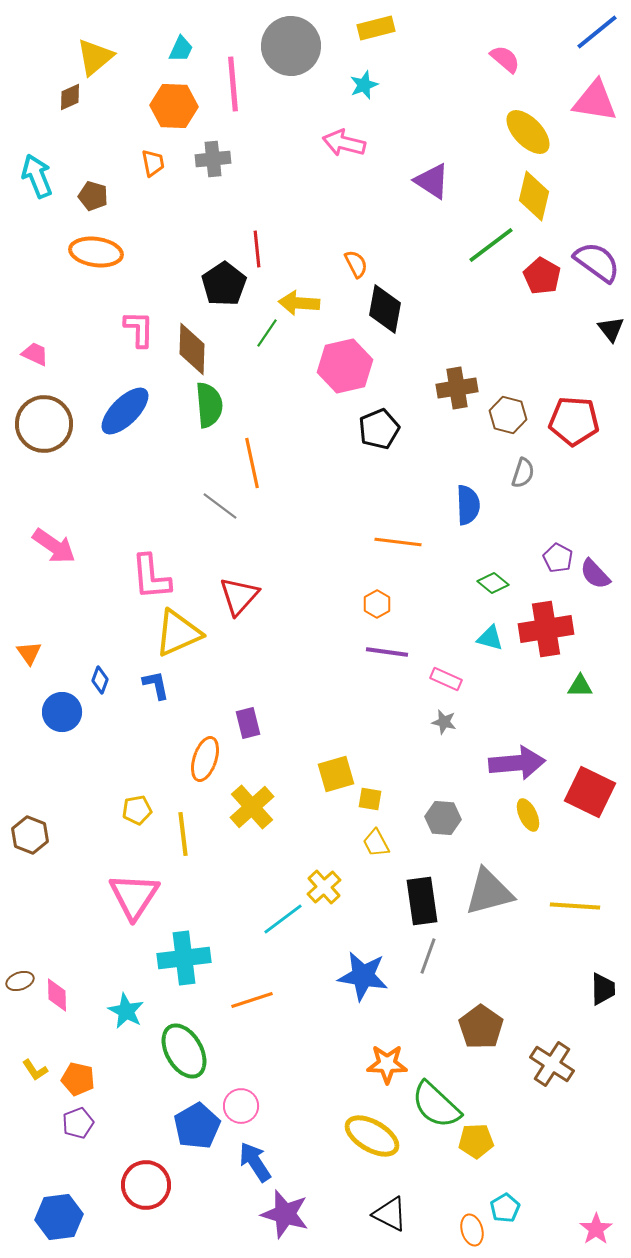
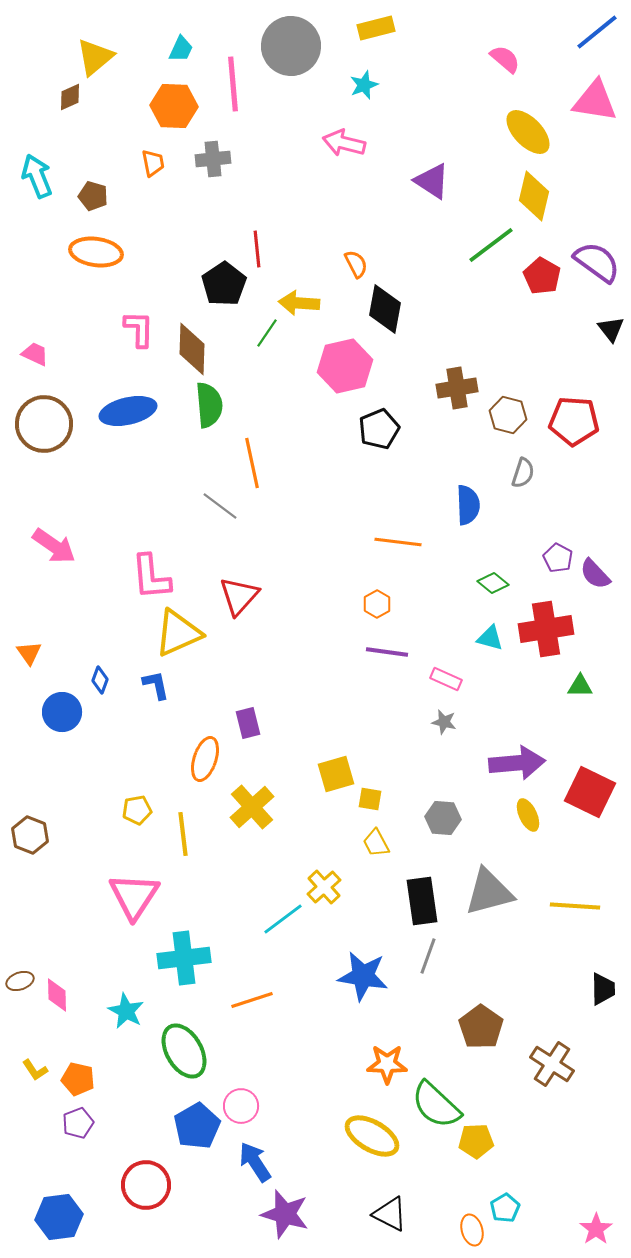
blue ellipse at (125, 411): moved 3 px right; rotated 32 degrees clockwise
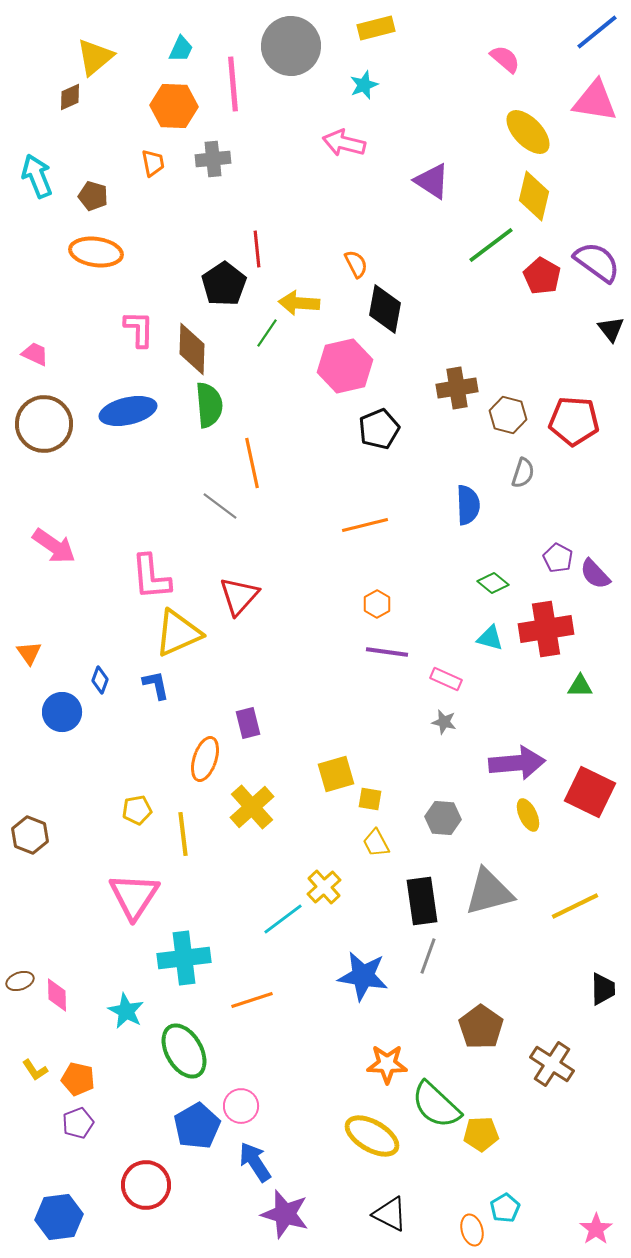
orange line at (398, 542): moved 33 px left, 17 px up; rotated 21 degrees counterclockwise
yellow line at (575, 906): rotated 30 degrees counterclockwise
yellow pentagon at (476, 1141): moved 5 px right, 7 px up
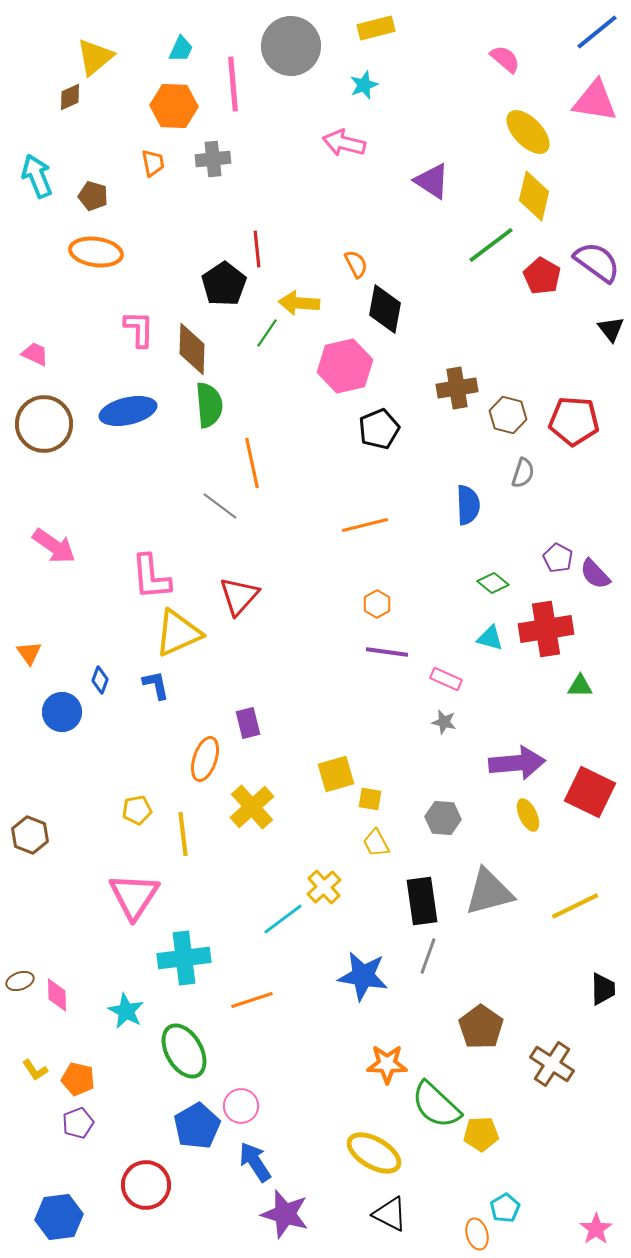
yellow ellipse at (372, 1136): moved 2 px right, 17 px down
orange ellipse at (472, 1230): moved 5 px right, 4 px down
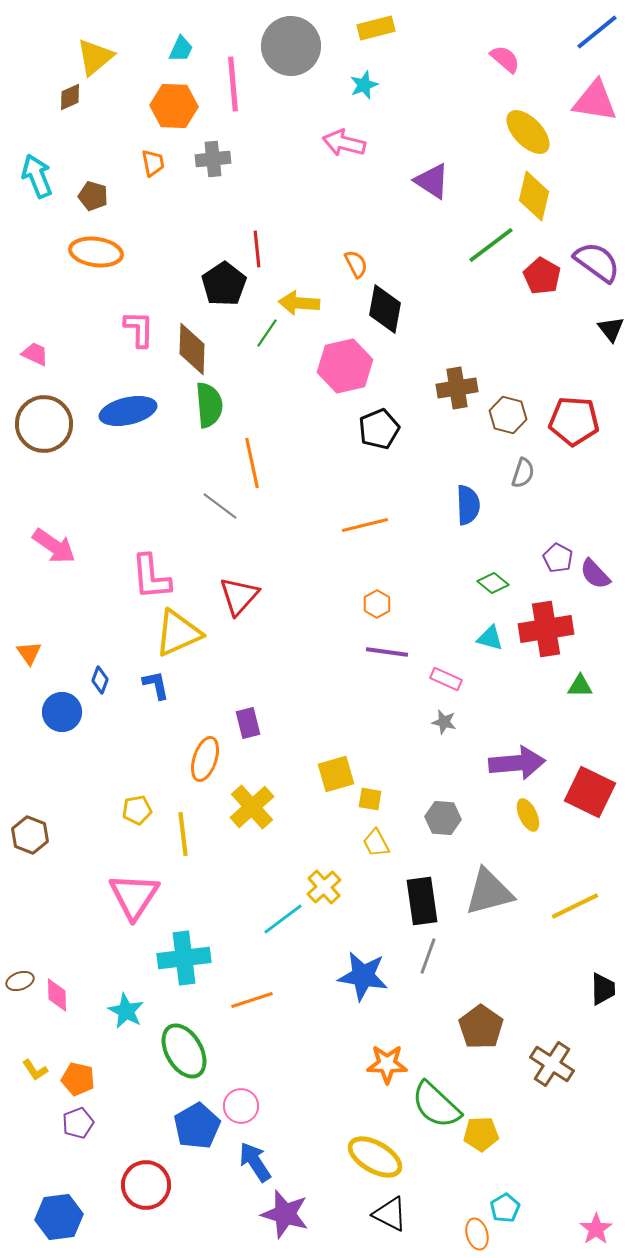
yellow ellipse at (374, 1153): moved 1 px right, 4 px down
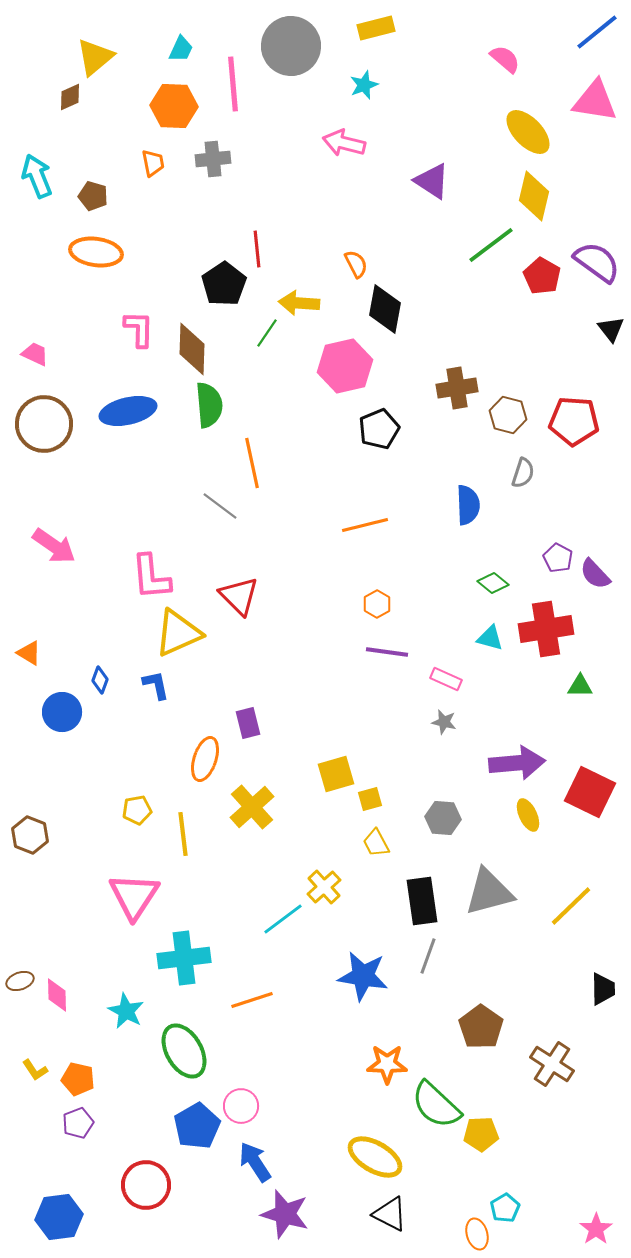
red triangle at (239, 596): rotated 27 degrees counterclockwise
orange triangle at (29, 653): rotated 24 degrees counterclockwise
yellow square at (370, 799): rotated 25 degrees counterclockwise
yellow line at (575, 906): moved 4 px left; rotated 18 degrees counterclockwise
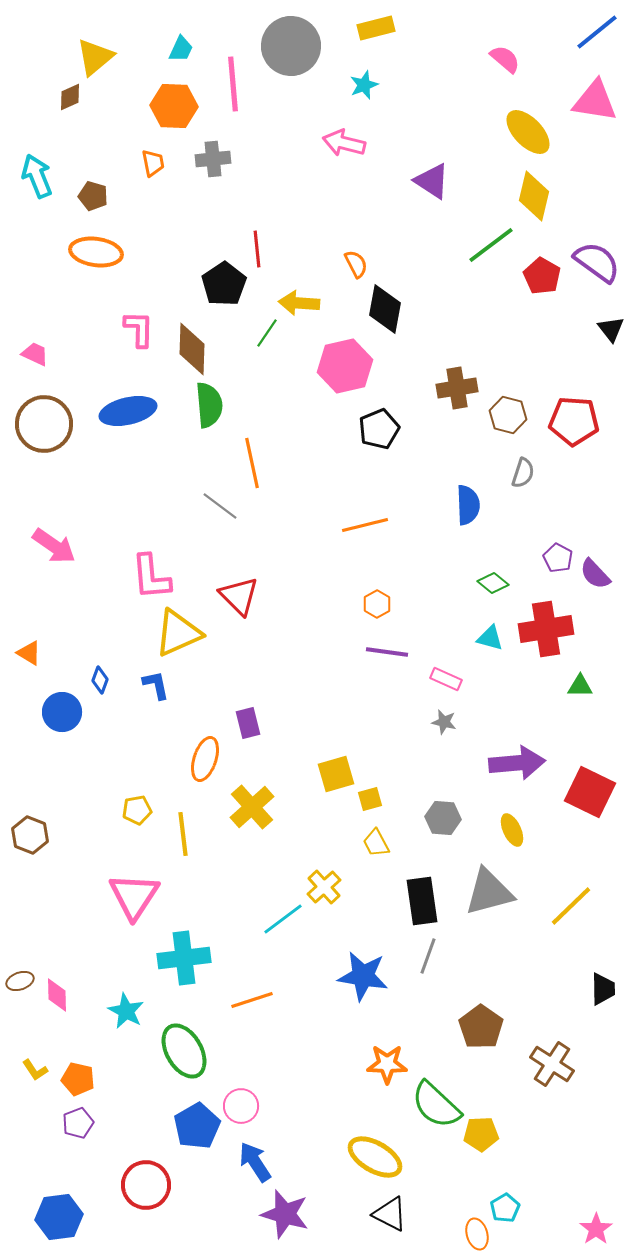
yellow ellipse at (528, 815): moved 16 px left, 15 px down
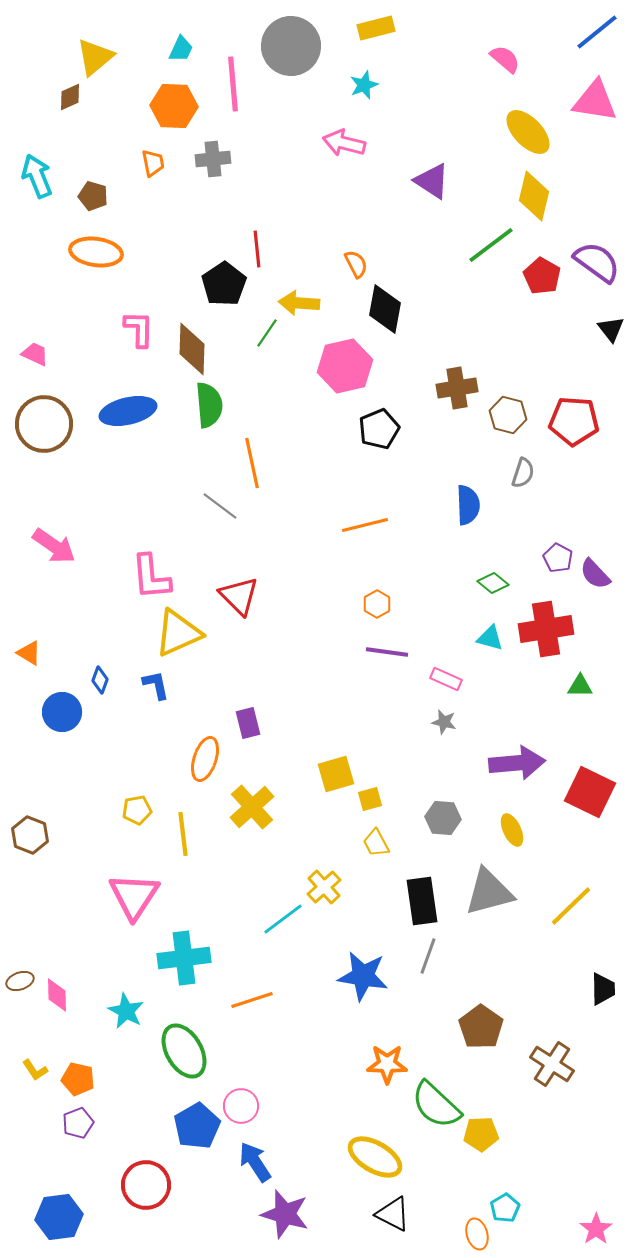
black triangle at (390, 1214): moved 3 px right
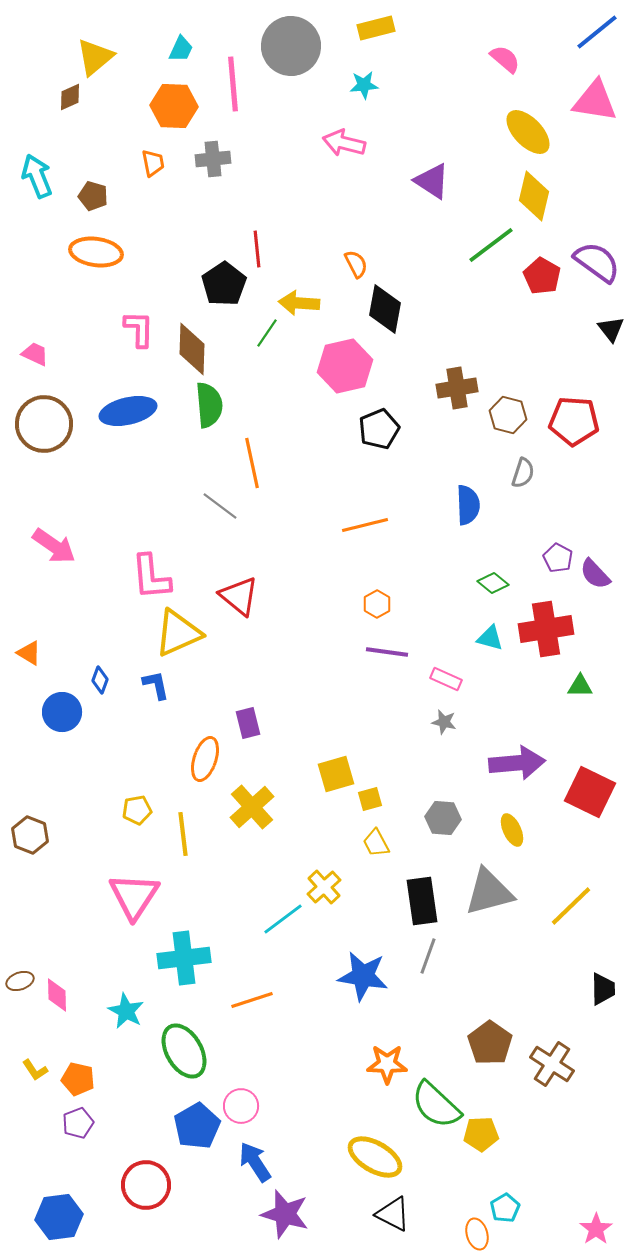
cyan star at (364, 85): rotated 16 degrees clockwise
red triangle at (239, 596): rotated 6 degrees counterclockwise
brown pentagon at (481, 1027): moved 9 px right, 16 px down
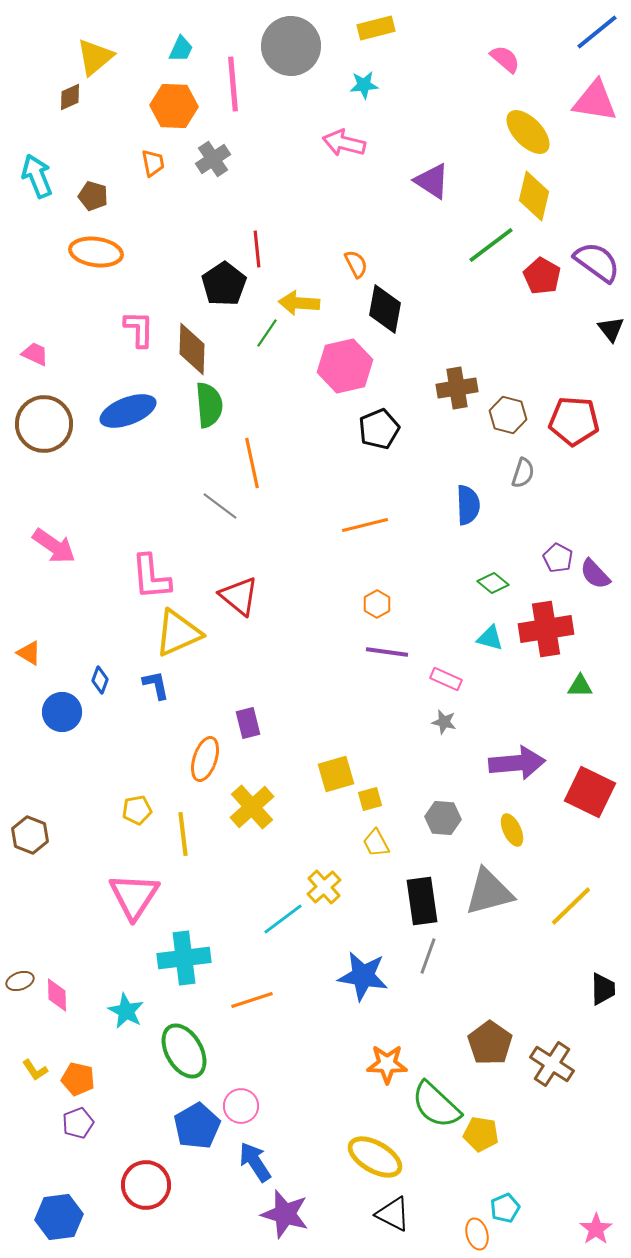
gray cross at (213, 159): rotated 28 degrees counterclockwise
blue ellipse at (128, 411): rotated 8 degrees counterclockwise
yellow pentagon at (481, 1134): rotated 12 degrees clockwise
cyan pentagon at (505, 1208): rotated 8 degrees clockwise
